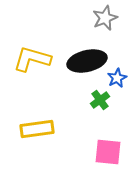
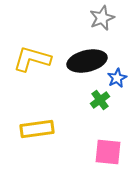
gray star: moved 3 px left
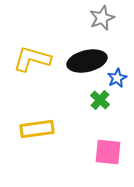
green cross: rotated 12 degrees counterclockwise
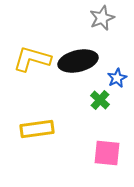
black ellipse: moved 9 px left
pink square: moved 1 px left, 1 px down
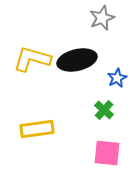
black ellipse: moved 1 px left, 1 px up
green cross: moved 4 px right, 10 px down
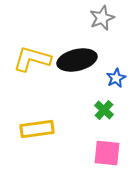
blue star: moved 1 px left
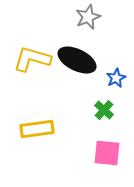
gray star: moved 14 px left, 1 px up
black ellipse: rotated 39 degrees clockwise
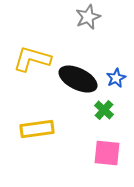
black ellipse: moved 1 px right, 19 px down
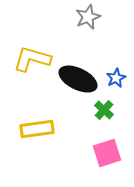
pink square: rotated 24 degrees counterclockwise
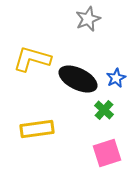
gray star: moved 2 px down
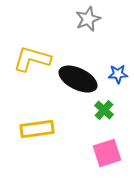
blue star: moved 2 px right, 4 px up; rotated 24 degrees clockwise
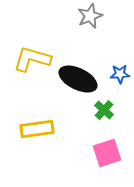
gray star: moved 2 px right, 3 px up
blue star: moved 2 px right
